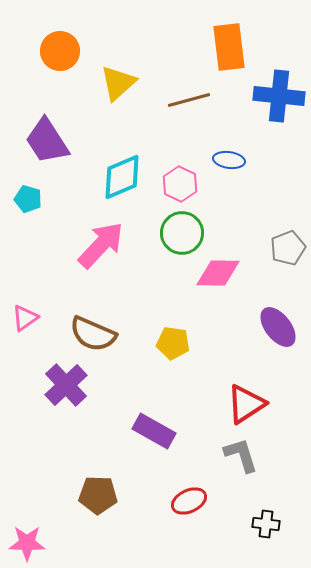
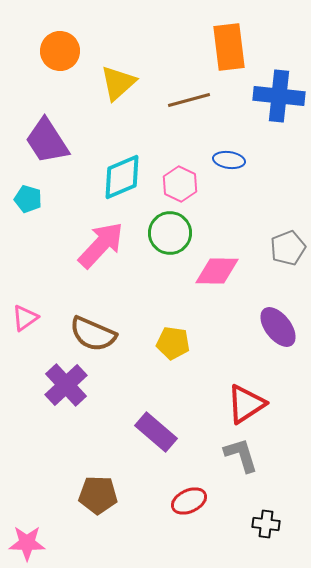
green circle: moved 12 px left
pink diamond: moved 1 px left, 2 px up
purple rectangle: moved 2 px right, 1 px down; rotated 12 degrees clockwise
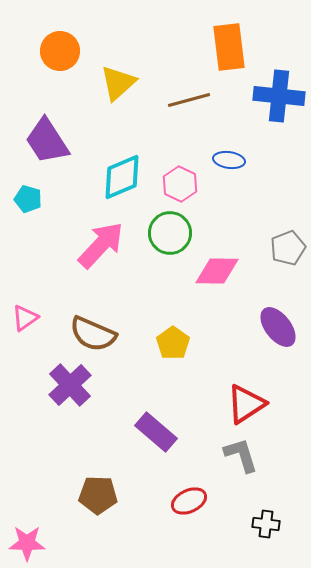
yellow pentagon: rotated 28 degrees clockwise
purple cross: moved 4 px right
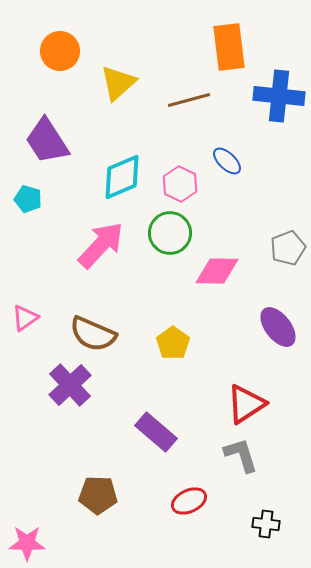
blue ellipse: moved 2 px left, 1 px down; rotated 36 degrees clockwise
